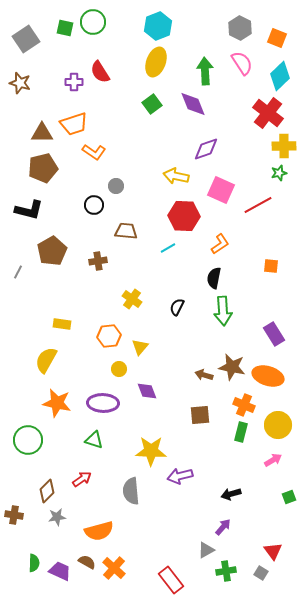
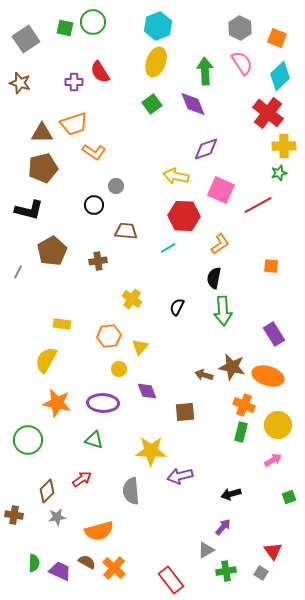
brown square at (200, 415): moved 15 px left, 3 px up
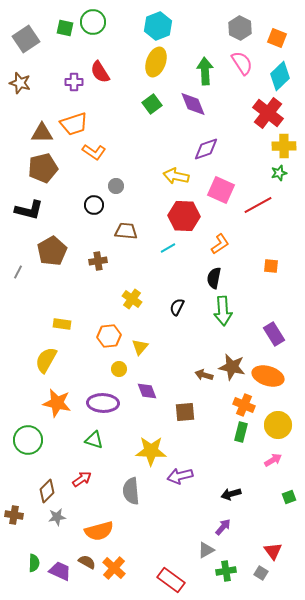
red rectangle at (171, 580): rotated 16 degrees counterclockwise
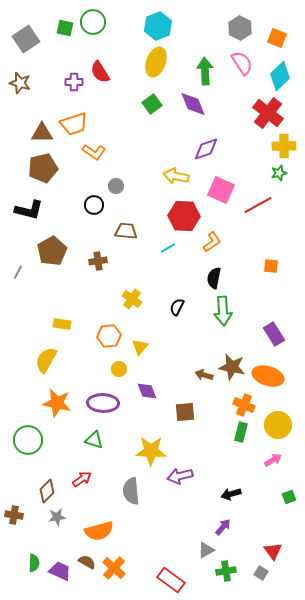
orange L-shape at (220, 244): moved 8 px left, 2 px up
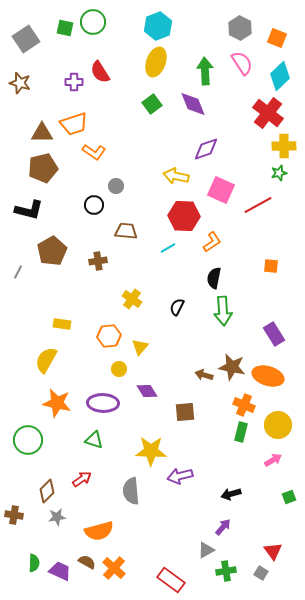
purple diamond at (147, 391): rotated 10 degrees counterclockwise
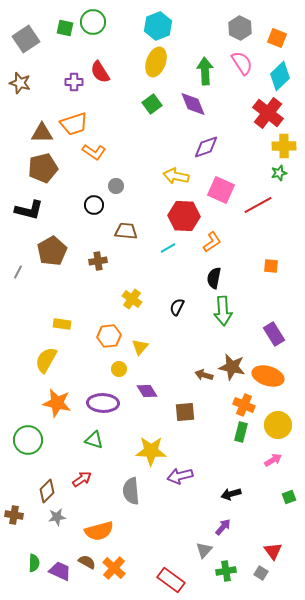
purple diamond at (206, 149): moved 2 px up
gray triangle at (206, 550): moved 2 px left; rotated 18 degrees counterclockwise
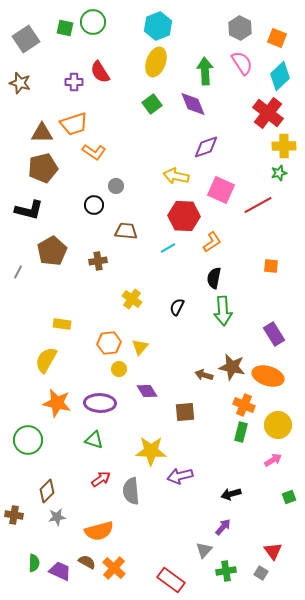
orange hexagon at (109, 336): moved 7 px down
purple ellipse at (103, 403): moved 3 px left
red arrow at (82, 479): moved 19 px right
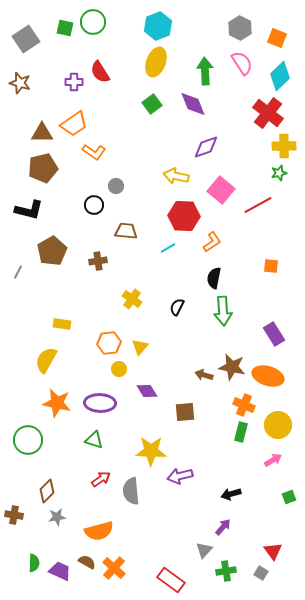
orange trapezoid at (74, 124): rotated 16 degrees counterclockwise
pink square at (221, 190): rotated 16 degrees clockwise
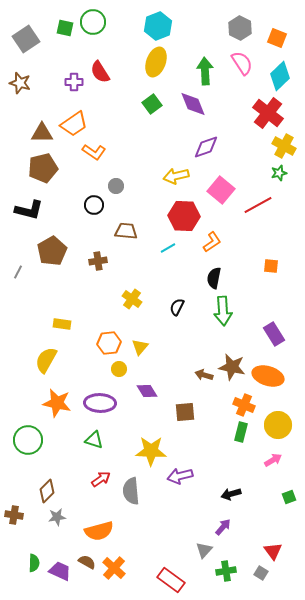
yellow cross at (284, 146): rotated 30 degrees clockwise
yellow arrow at (176, 176): rotated 25 degrees counterclockwise
